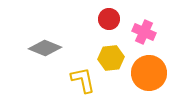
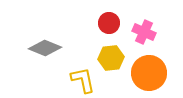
red circle: moved 4 px down
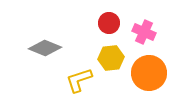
yellow L-shape: moved 4 px left; rotated 96 degrees counterclockwise
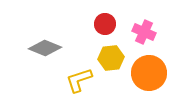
red circle: moved 4 px left, 1 px down
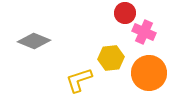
red circle: moved 20 px right, 11 px up
gray diamond: moved 11 px left, 7 px up
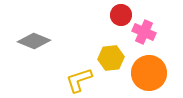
red circle: moved 4 px left, 2 px down
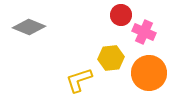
gray diamond: moved 5 px left, 14 px up
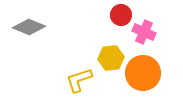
orange circle: moved 6 px left
